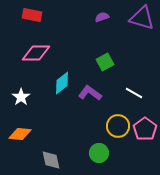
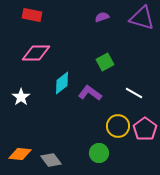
orange diamond: moved 20 px down
gray diamond: rotated 25 degrees counterclockwise
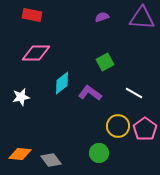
purple triangle: rotated 12 degrees counterclockwise
white star: rotated 24 degrees clockwise
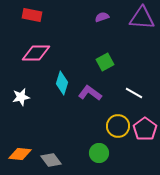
cyan diamond: rotated 35 degrees counterclockwise
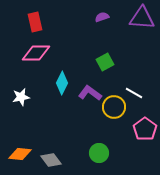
red rectangle: moved 3 px right, 7 px down; rotated 66 degrees clockwise
cyan diamond: rotated 10 degrees clockwise
yellow circle: moved 4 px left, 19 px up
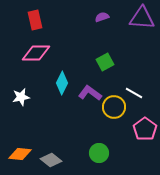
red rectangle: moved 2 px up
gray diamond: rotated 15 degrees counterclockwise
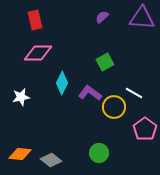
purple semicircle: rotated 24 degrees counterclockwise
pink diamond: moved 2 px right
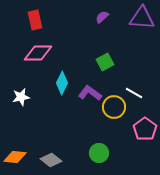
orange diamond: moved 5 px left, 3 px down
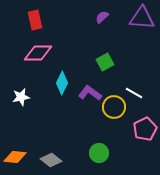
pink pentagon: rotated 10 degrees clockwise
